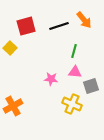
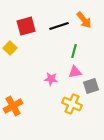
pink triangle: rotated 16 degrees counterclockwise
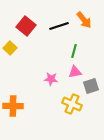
red square: rotated 36 degrees counterclockwise
orange cross: rotated 30 degrees clockwise
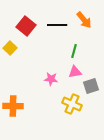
black line: moved 2 px left, 1 px up; rotated 18 degrees clockwise
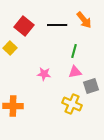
red square: moved 2 px left
pink star: moved 7 px left, 5 px up
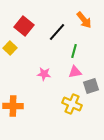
black line: moved 7 px down; rotated 48 degrees counterclockwise
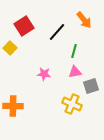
red square: rotated 18 degrees clockwise
